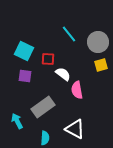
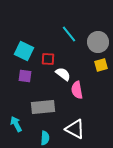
gray rectangle: rotated 30 degrees clockwise
cyan arrow: moved 1 px left, 3 px down
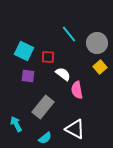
gray circle: moved 1 px left, 1 px down
red square: moved 2 px up
yellow square: moved 1 px left, 2 px down; rotated 24 degrees counterclockwise
purple square: moved 3 px right
gray rectangle: rotated 45 degrees counterclockwise
cyan semicircle: rotated 48 degrees clockwise
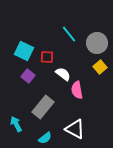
red square: moved 1 px left
purple square: rotated 32 degrees clockwise
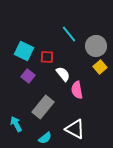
gray circle: moved 1 px left, 3 px down
white semicircle: rotated 14 degrees clockwise
